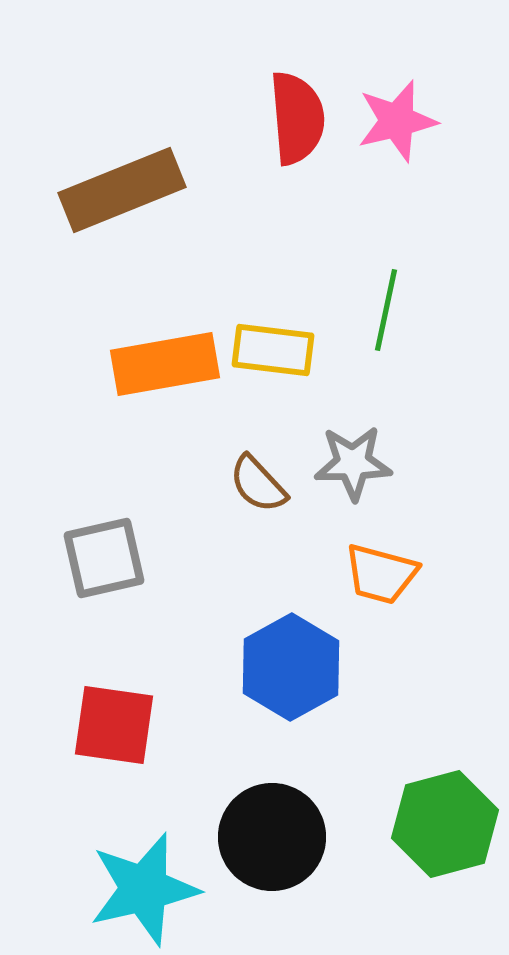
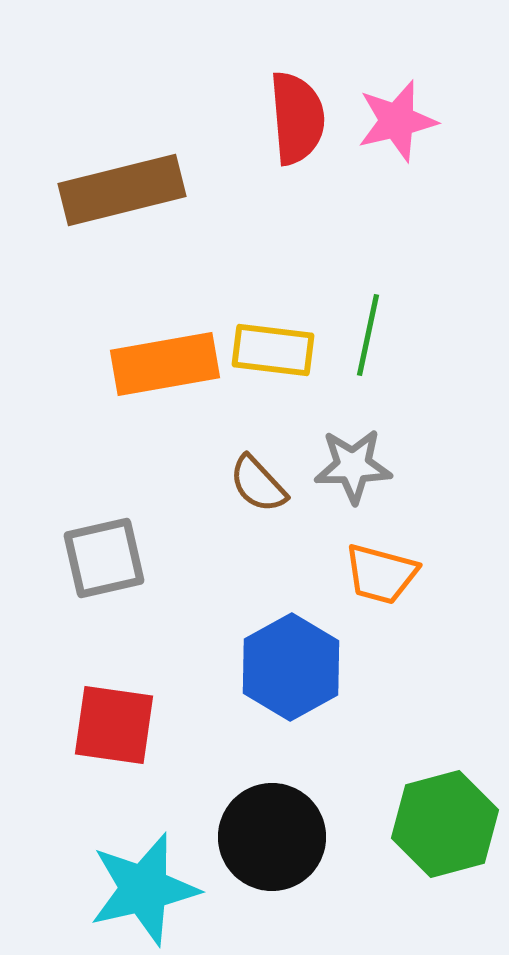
brown rectangle: rotated 8 degrees clockwise
green line: moved 18 px left, 25 px down
gray star: moved 3 px down
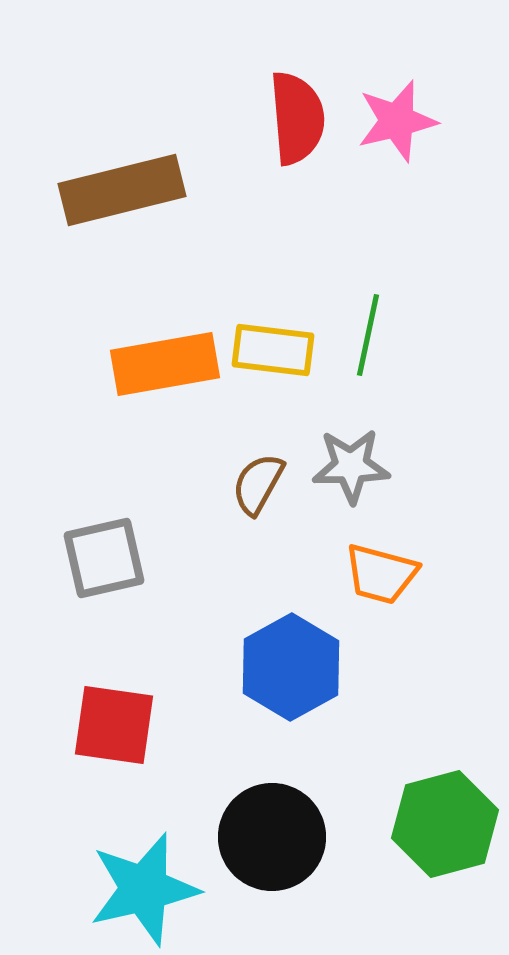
gray star: moved 2 px left
brown semicircle: rotated 72 degrees clockwise
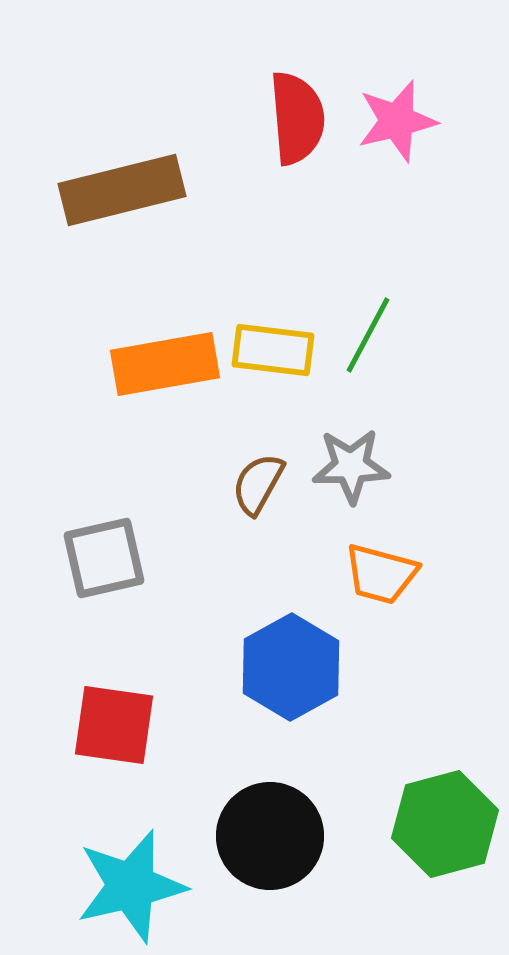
green line: rotated 16 degrees clockwise
black circle: moved 2 px left, 1 px up
cyan star: moved 13 px left, 3 px up
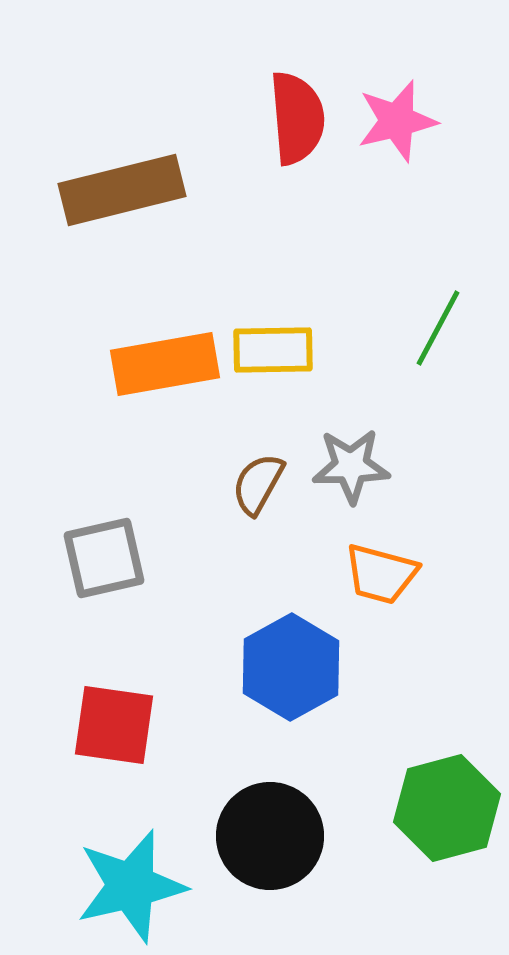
green line: moved 70 px right, 7 px up
yellow rectangle: rotated 8 degrees counterclockwise
green hexagon: moved 2 px right, 16 px up
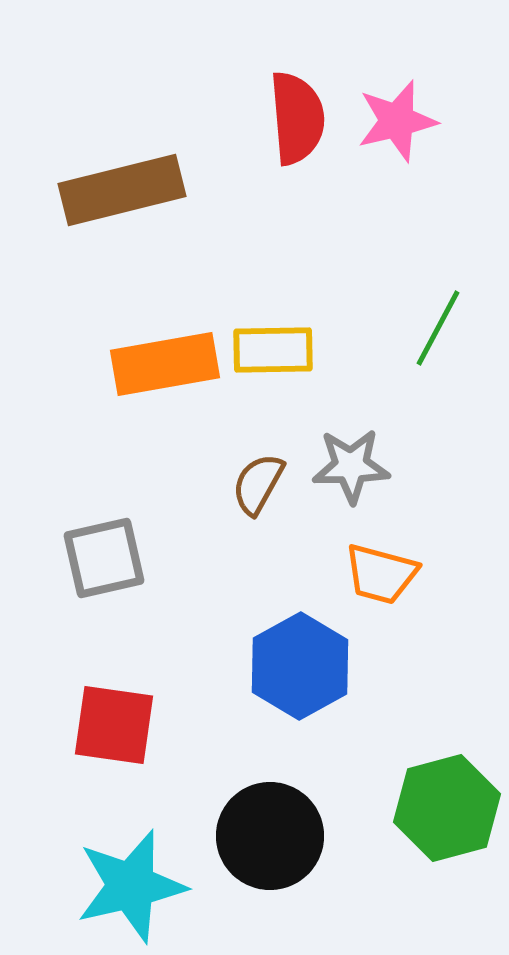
blue hexagon: moved 9 px right, 1 px up
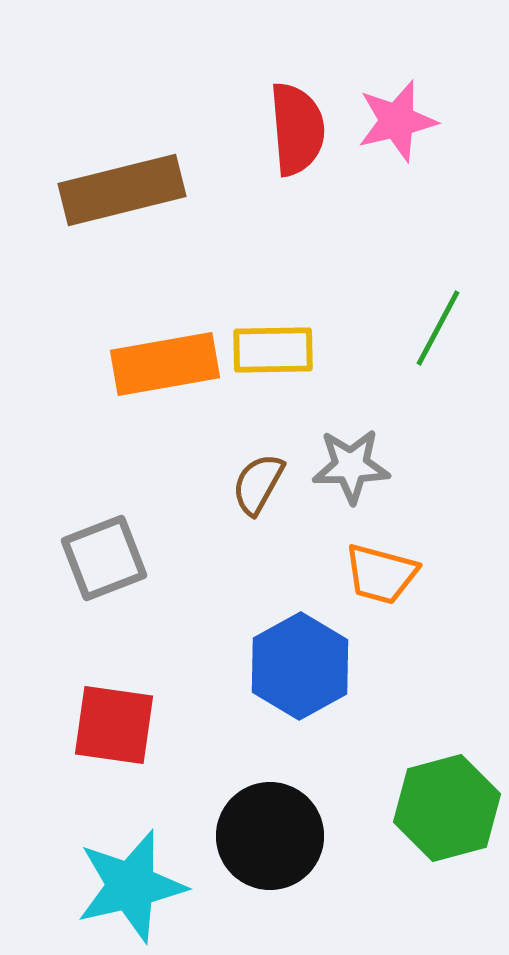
red semicircle: moved 11 px down
gray square: rotated 8 degrees counterclockwise
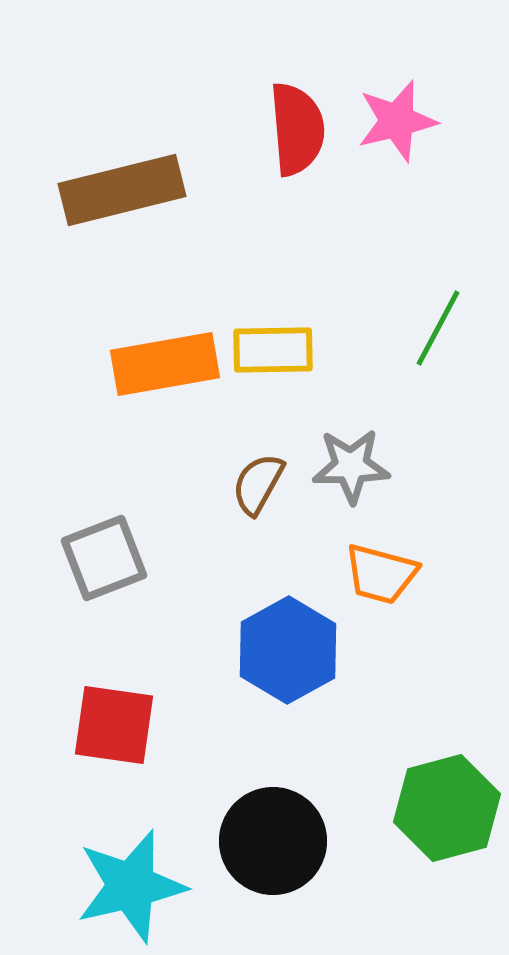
blue hexagon: moved 12 px left, 16 px up
black circle: moved 3 px right, 5 px down
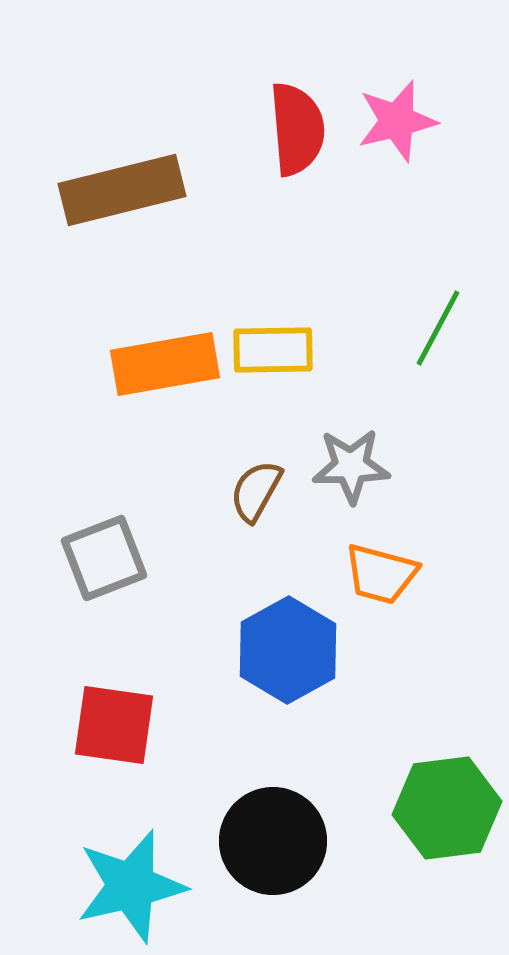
brown semicircle: moved 2 px left, 7 px down
green hexagon: rotated 8 degrees clockwise
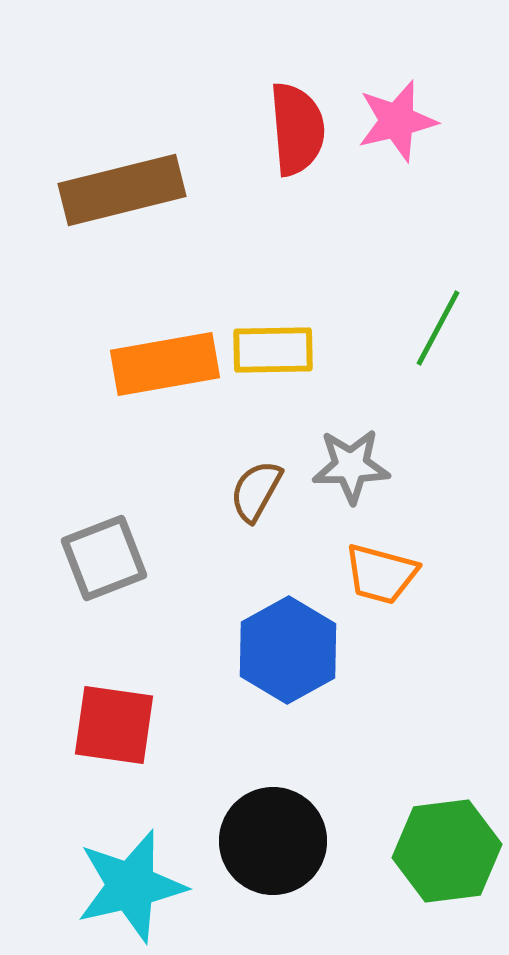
green hexagon: moved 43 px down
